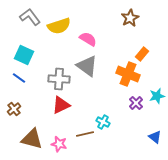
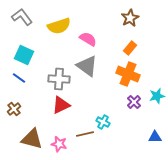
gray L-shape: moved 8 px left
orange rectangle: moved 12 px left, 6 px up
purple cross: moved 2 px left, 1 px up
blue triangle: rotated 40 degrees counterclockwise
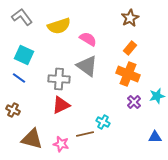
brown cross: moved 1 px left, 1 px down; rotated 24 degrees counterclockwise
pink star: moved 2 px right
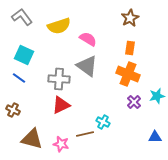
orange rectangle: rotated 32 degrees counterclockwise
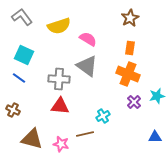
red triangle: moved 1 px left, 1 px down; rotated 30 degrees clockwise
cyan cross: moved 6 px up; rotated 32 degrees clockwise
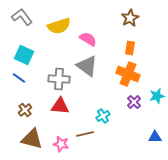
brown cross: moved 12 px right; rotated 24 degrees clockwise
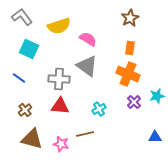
cyan square: moved 5 px right, 6 px up
cyan cross: moved 4 px left, 7 px up
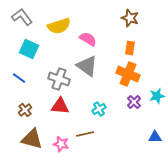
brown star: rotated 24 degrees counterclockwise
gray cross: rotated 15 degrees clockwise
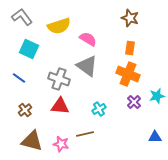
brown triangle: moved 2 px down
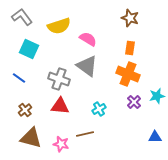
brown triangle: moved 1 px left, 3 px up
